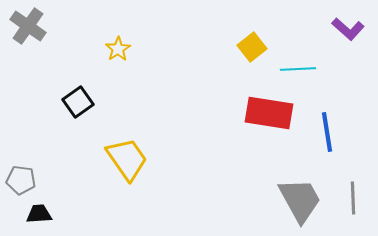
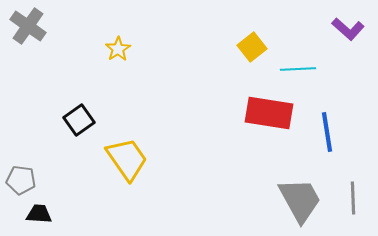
black square: moved 1 px right, 18 px down
black trapezoid: rotated 8 degrees clockwise
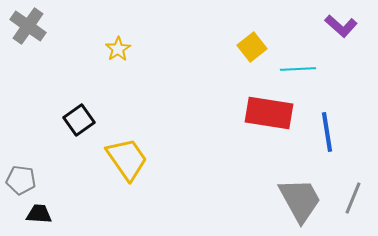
purple L-shape: moved 7 px left, 3 px up
gray line: rotated 24 degrees clockwise
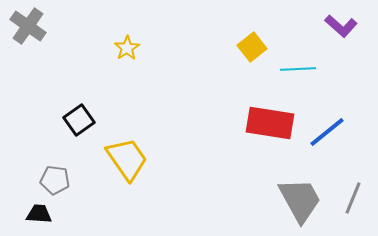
yellow star: moved 9 px right, 1 px up
red rectangle: moved 1 px right, 10 px down
blue line: rotated 60 degrees clockwise
gray pentagon: moved 34 px right
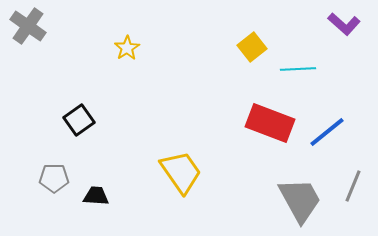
purple L-shape: moved 3 px right, 2 px up
red rectangle: rotated 12 degrees clockwise
yellow trapezoid: moved 54 px right, 13 px down
gray pentagon: moved 1 px left, 2 px up; rotated 8 degrees counterclockwise
gray line: moved 12 px up
black trapezoid: moved 57 px right, 18 px up
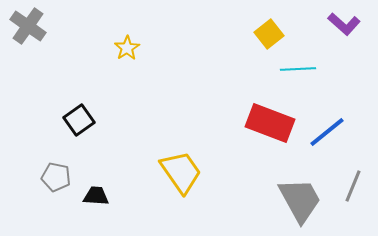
yellow square: moved 17 px right, 13 px up
gray pentagon: moved 2 px right, 1 px up; rotated 12 degrees clockwise
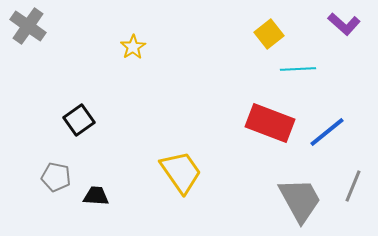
yellow star: moved 6 px right, 1 px up
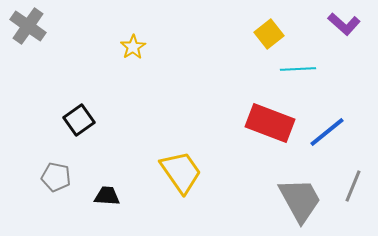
black trapezoid: moved 11 px right
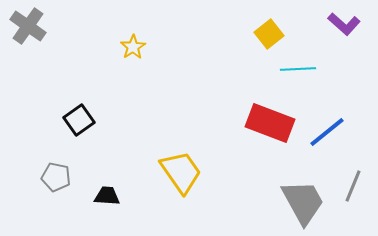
gray trapezoid: moved 3 px right, 2 px down
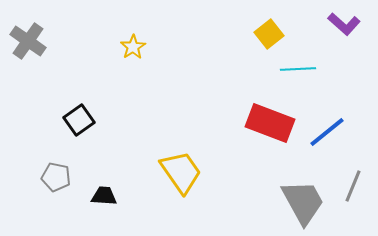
gray cross: moved 15 px down
black trapezoid: moved 3 px left
